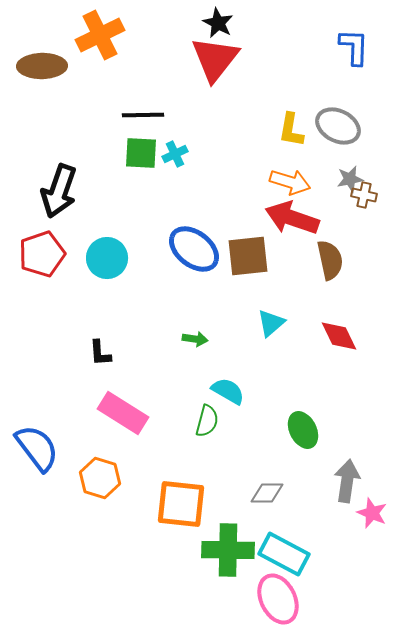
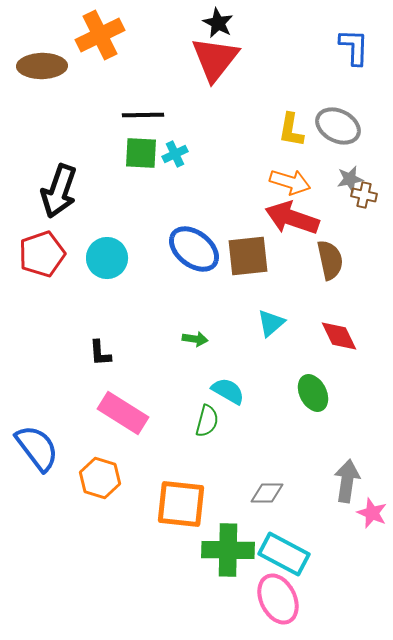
green ellipse: moved 10 px right, 37 px up
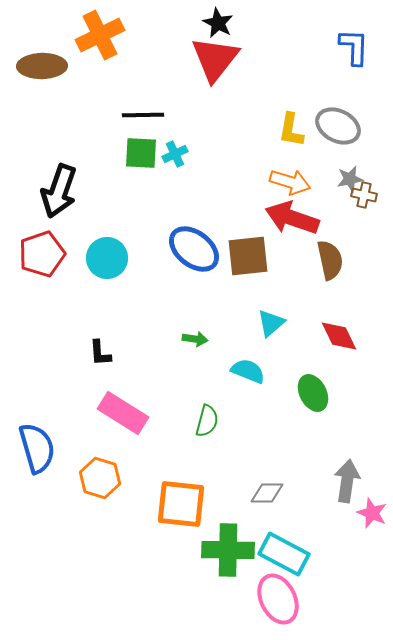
cyan semicircle: moved 20 px right, 20 px up; rotated 8 degrees counterclockwise
blue semicircle: rotated 21 degrees clockwise
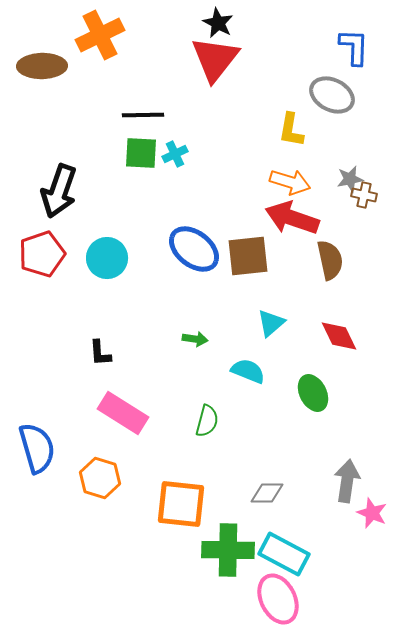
gray ellipse: moved 6 px left, 31 px up
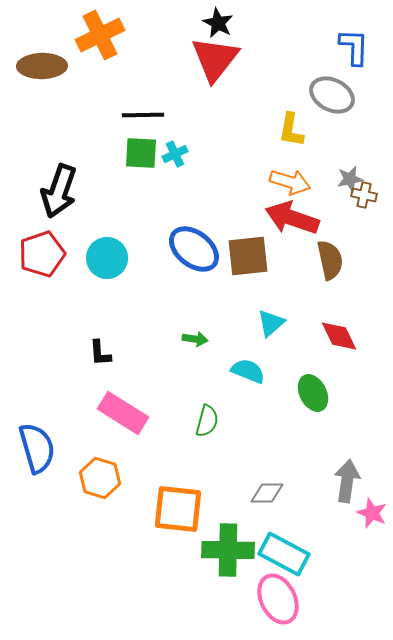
orange square: moved 3 px left, 5 px down
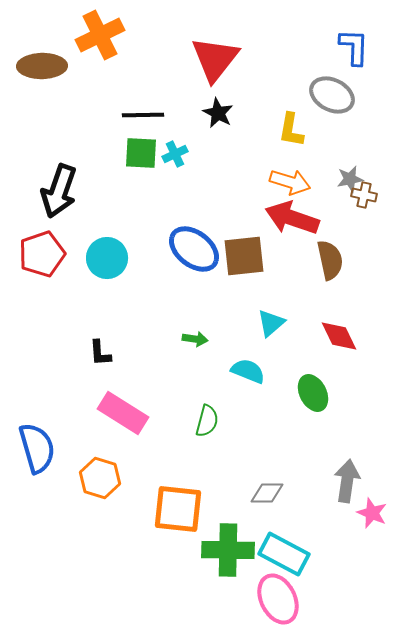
black star: moved 90 px down
brown square: moved 4 px left
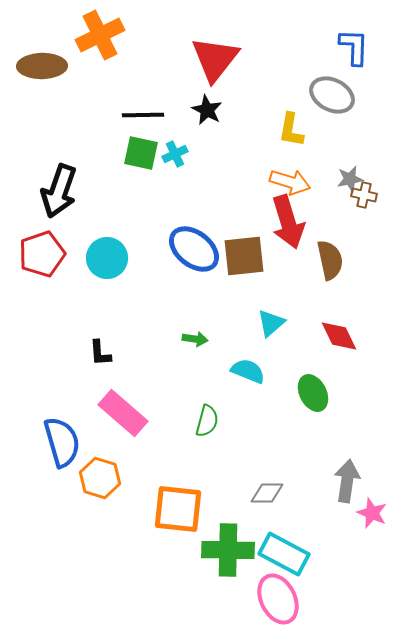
black star: moved 11 px left, 3 px up
green square: rotated 9 degrees clockwise
red arrow: moved 4 px left, 4 px down; rotated 126 degrees counterclockwise
pink rectangle: rotated 9 degrees clockwise
blue semicircle: moved 25 px right, 6 px up
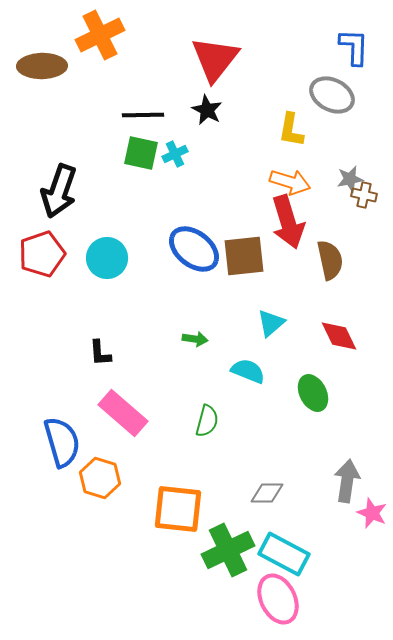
green cross: rotated 27 degrees counterclockwise
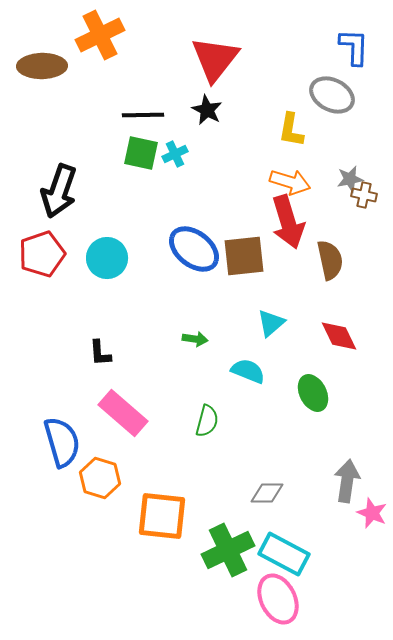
orange square: moved 16 px left, 7 px down
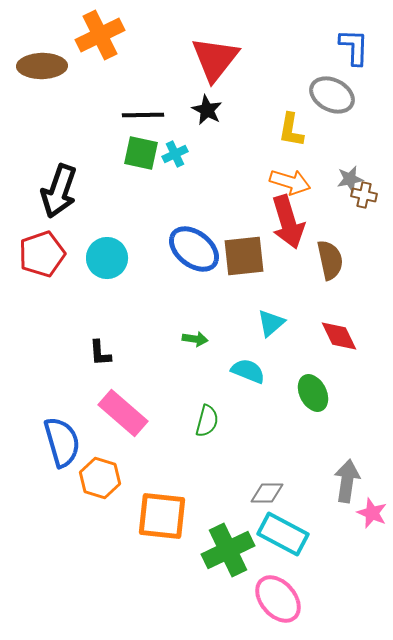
cyan rectangle: moved 1 px left, 20 px up
pink ellipse: rotated 15 degrees counterclockwise
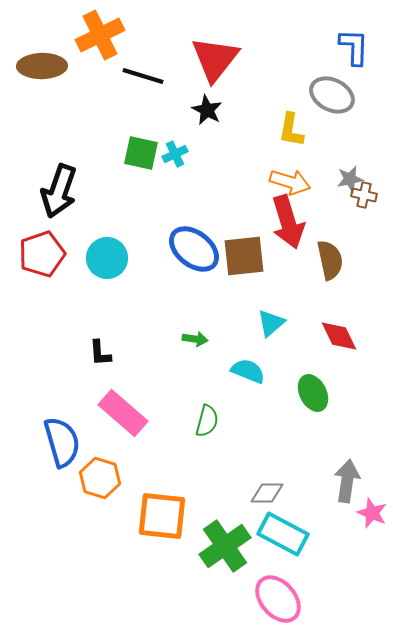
black line: moved 39 px up; rotated 18 degrees clockwise
green cross: moved 3 px left, 4 px up; rotated 9 degrees counterclockwise
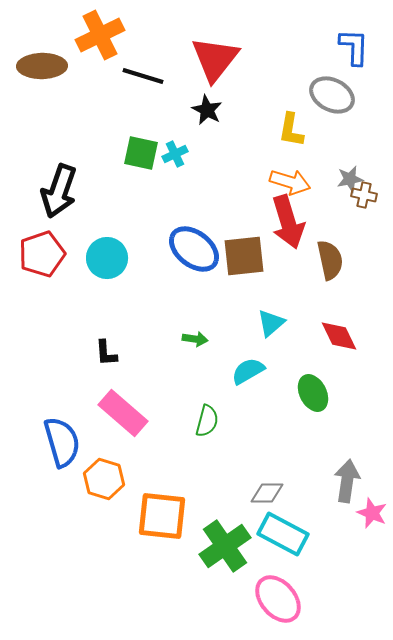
black L-shape: moved 6 px right
cyan semicircle: rotated 52 degrees counterclockwise
orange hexagon: moved 4 px right, 1 px down
